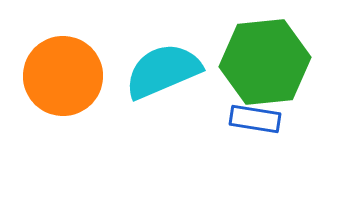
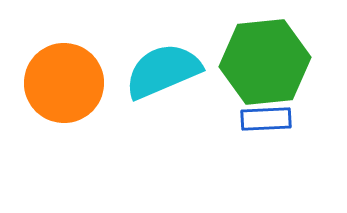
orange circle: moved 1 px right, 7 px down
blue rectangle: moved 11 px right; rotated 12 degrees counterclockwise
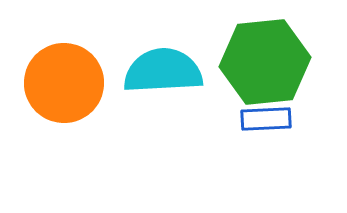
cyan semicircle: rotated 20 degrees clockwise
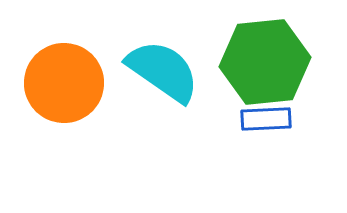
cyan semicircle: rotated 38 degrees clockwise
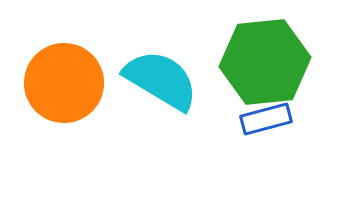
cyan semicircle: moved 2 px left, 9 px down; rotated 4 degrees counterclockwise
blue rectangle: rotated 12 degrees counterclockwise
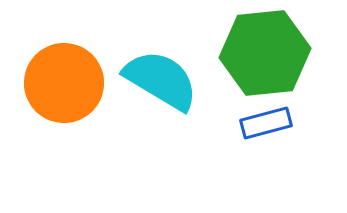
green hexagon: moved 9 px up
blue rectangle: moved 4 px down
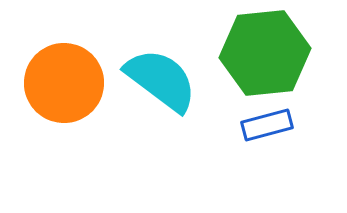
cyan semicircle: rotated 6 degrees clockwise
blue rectangle: moved 1 px right, 2 px down
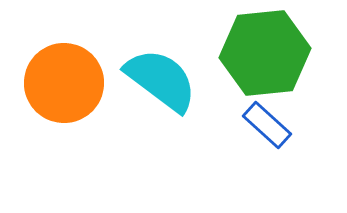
blue rectangle: rotated 57 degrees clockwise
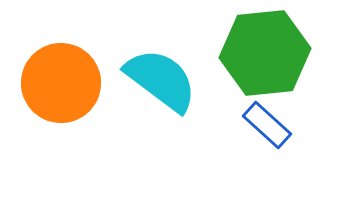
orange circle: moved 3 px left
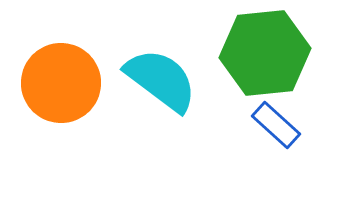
blue rectangle: moved 9 px right
